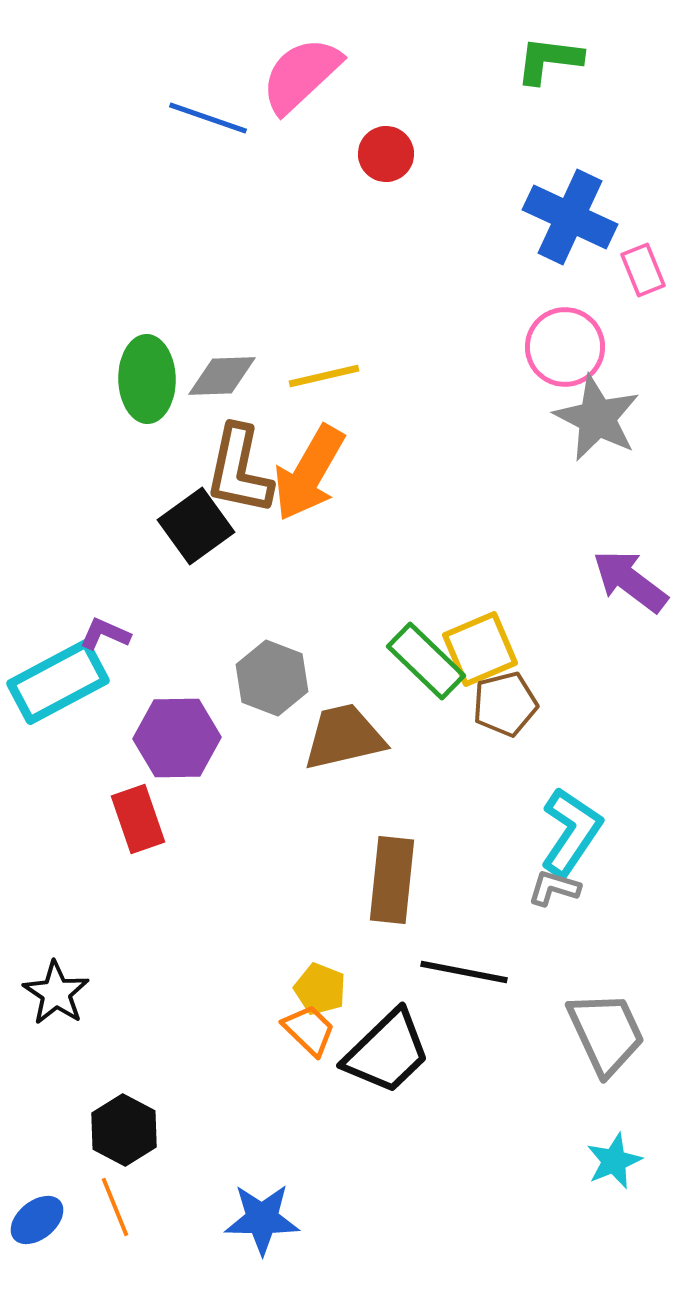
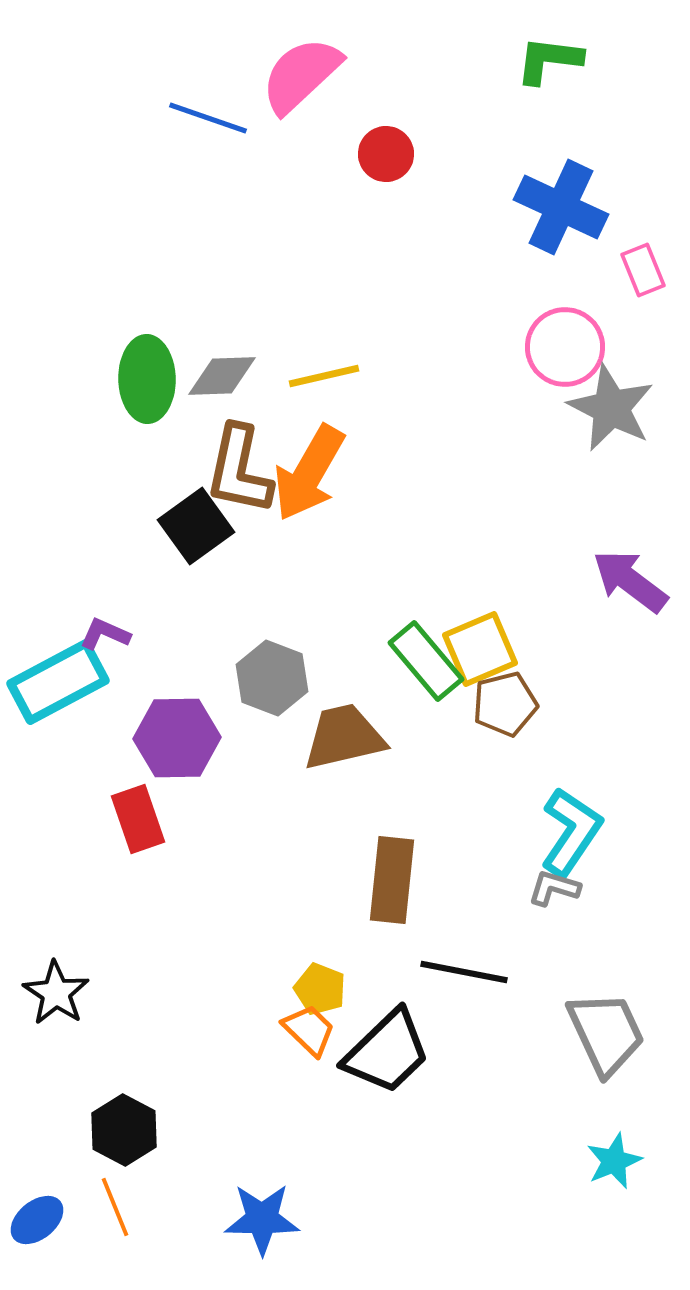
blue cross: moved 9 px left, 10 px up
gray star: moved 14 px right, 10 px up
green rectangle: rotated 6 degrees clockwise
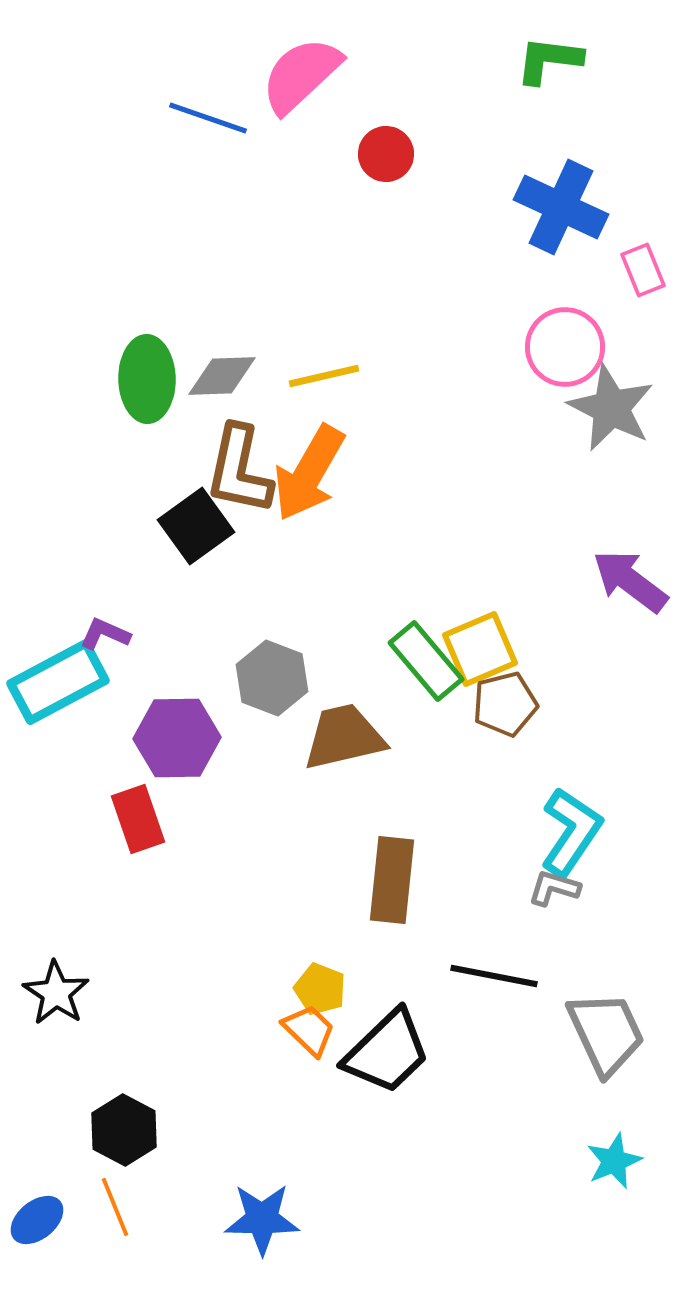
black line: moved 30 px right, 4 px down
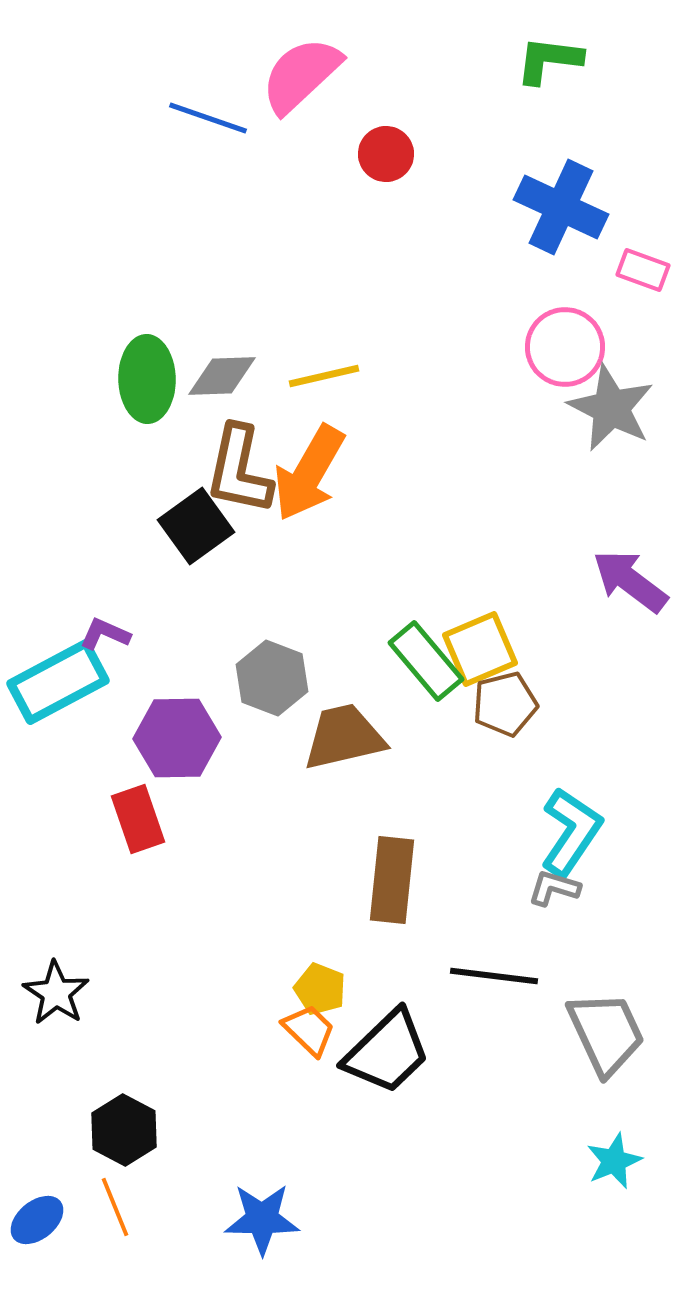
pink rectangle: rotated 48 degrees counterclockwise
black line: rotated 4 degrees counterclockwise
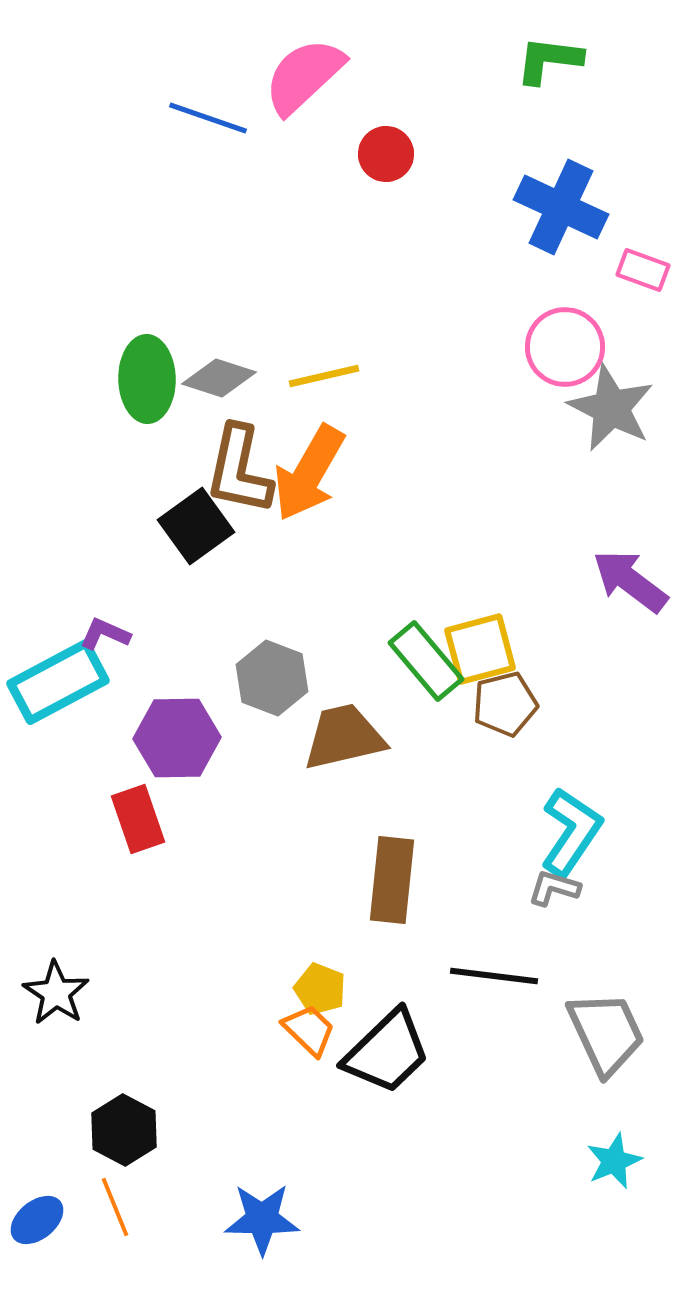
pink semicircle: moved 3 px right, 1 px down
gray diamond: moved 3 px left, 2 px down; rotated 20 degrees clockwise
yellow square: rotated 8 degrees clockwise
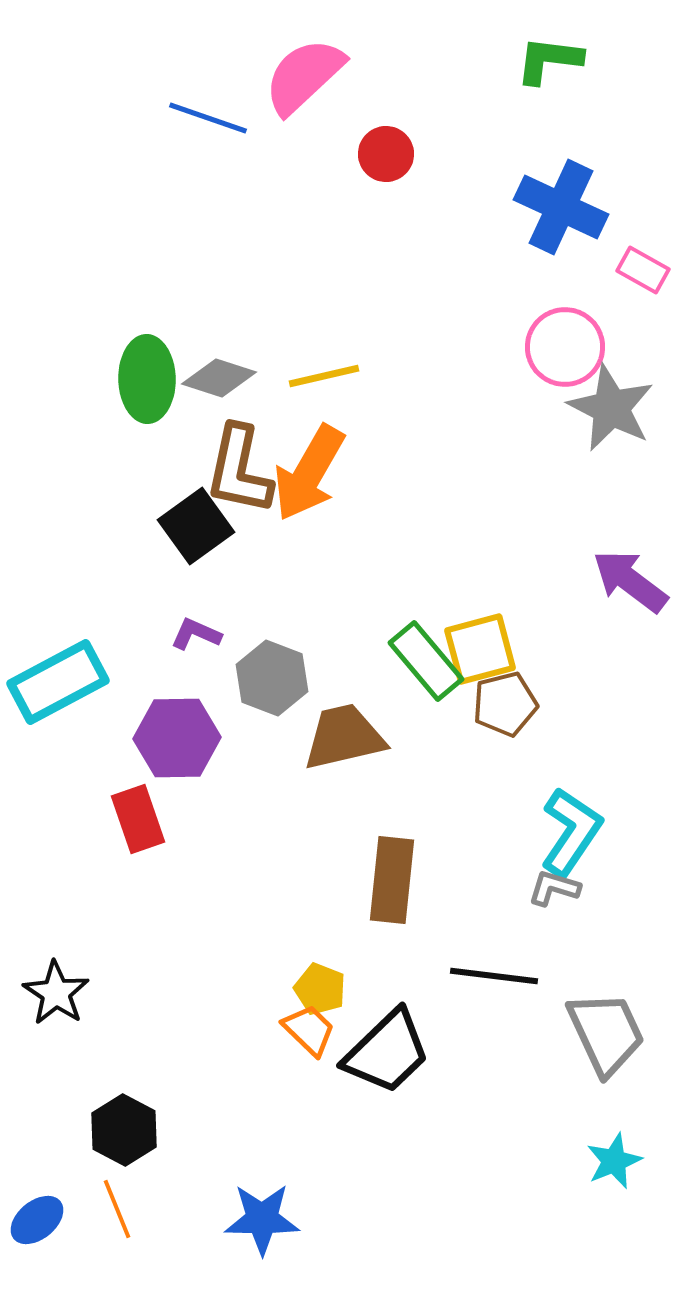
pink rectangle: rotated 9 degrees clockwise
purple L-shape: moved 91 px right
orange line: moved 2 px right, 2 px down
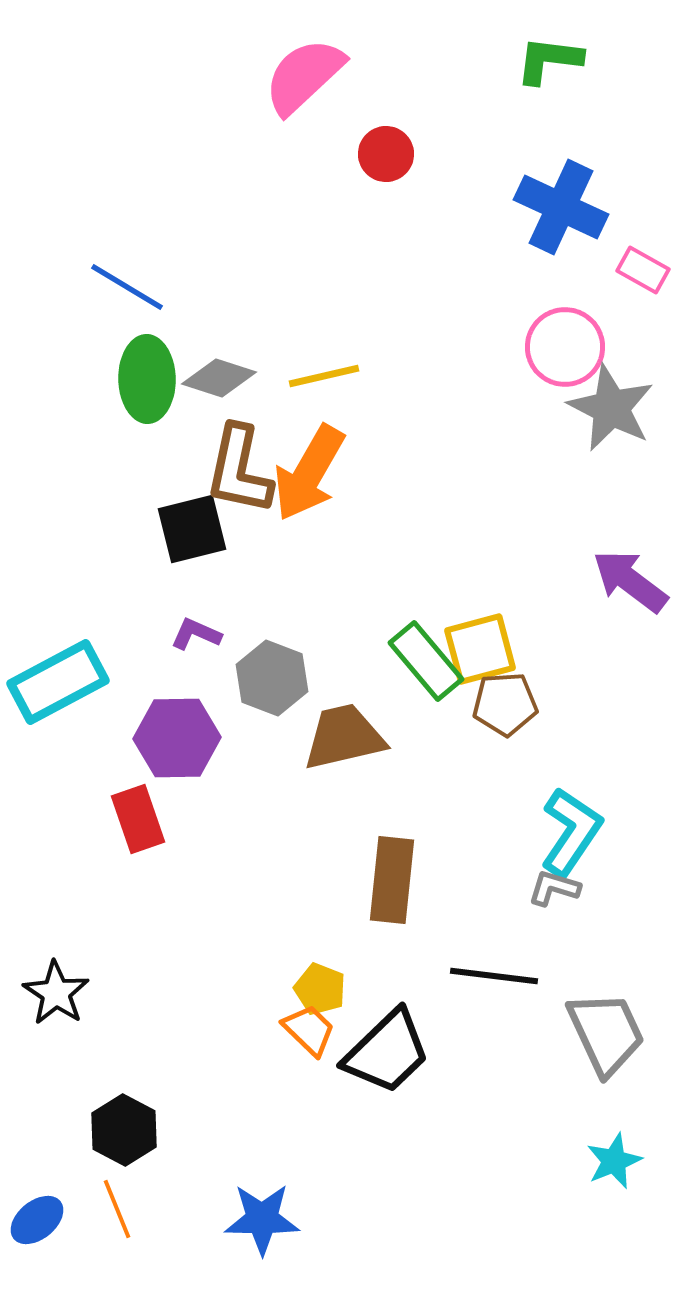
blue line: moved 81 px left, 169 px down; rotated 12 degrees clockwise
black square: moved 4 px left, 3 px down; rotated 22 degrees clockwise
brown pentagon: rotated 10 degrees clockwise
